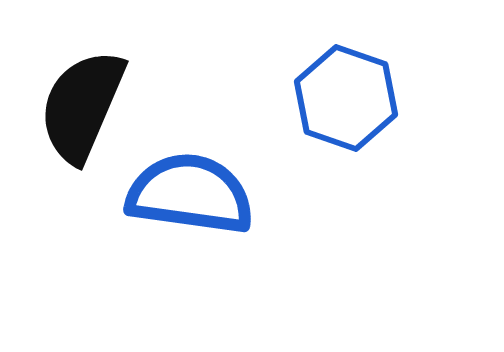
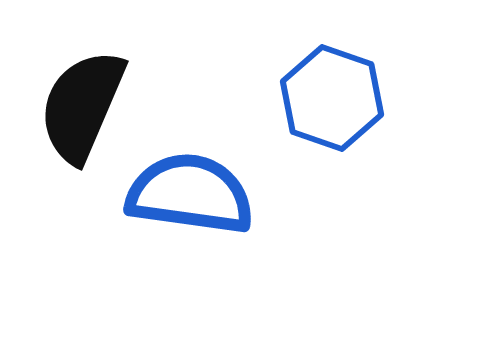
blue hexagon: moved 14 px left
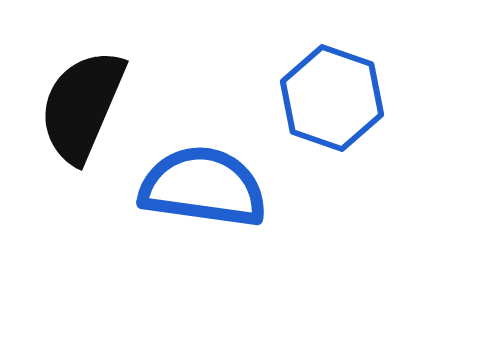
blue semicircle: moved 13 px right, 7 px up
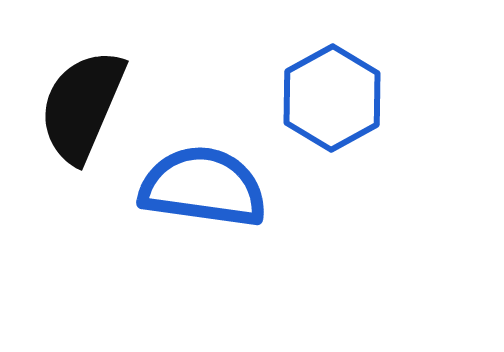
blue hexagon: rotated 12 degrees clockwise
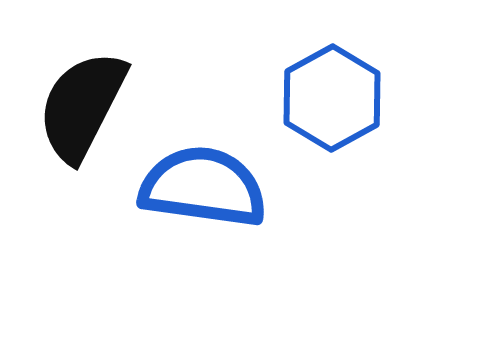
black semicircle: rotated 4 degrees clockwise
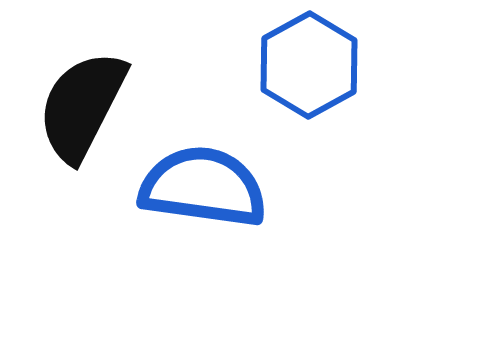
blue hexagon: moved 23 px left, 33 px up
